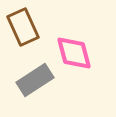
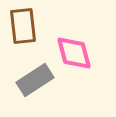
brown rectangle: moved 1 px up; rotated 18 degrees clockwise
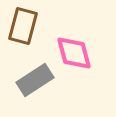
brown rectangle: rotated 21 degrees clockwise
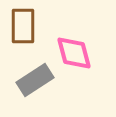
brown rectangle: rotated 15 degrees counterclockwise
